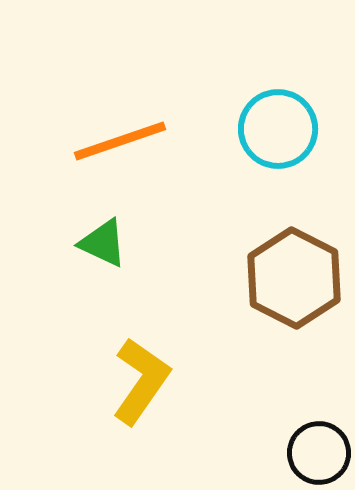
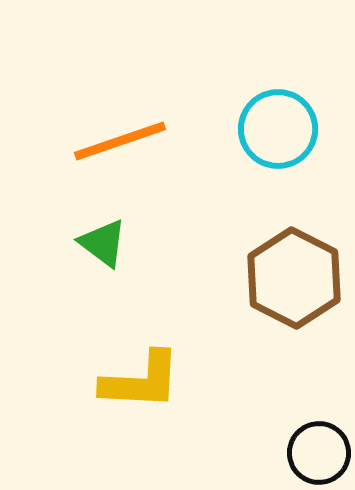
green triangle: rotated 12 degrees clockwise
yellow L-shape: rotated 58 degrees clockwise
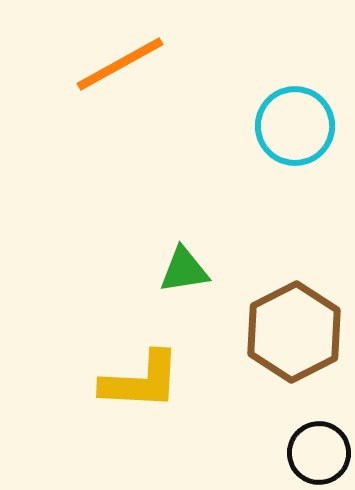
cyan circle: moved 17 px right, 3 px up
orange line: moved 77 px up; rotated 10 degrees counterclockwise
green triangle: moved 81 px right, 27 px down; rotated 46 degrees counterclockwise
brown hexagon: moved 54 px down; rotated 6 degrees clockwise
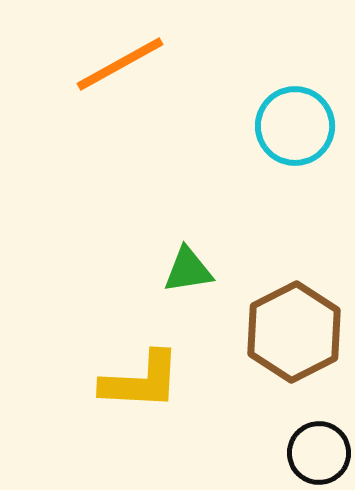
green triangle: moved 4 px right
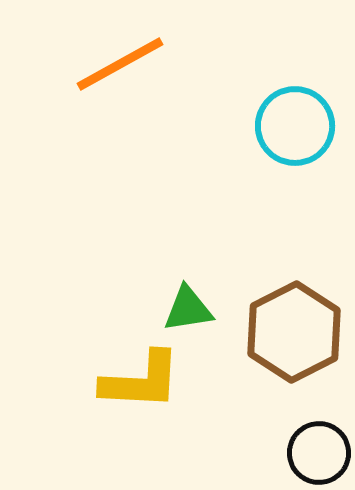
green triangle: moved 39 px down
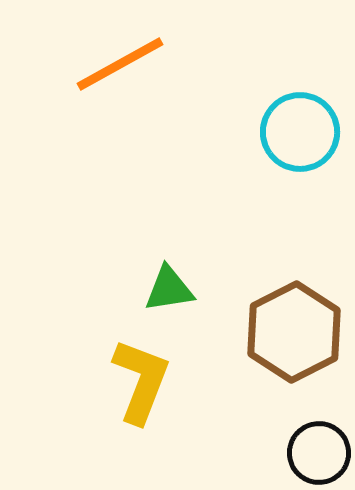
cyan circle: moved 5 px right, 6 px down
green triangle: moved 19 px left, 20 px up
yellow L-shape: rotated 72 degrees counterclockwise
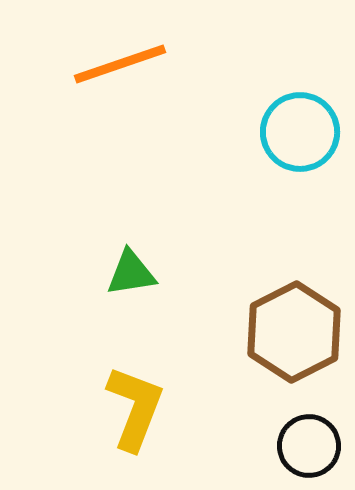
orange line: rotated 10 degrees clockwise
green triangle: moved 38 px left, 16 px up
yellow L-shape: moved 6 px left, 27 px down
black circle: moved 10 px left, 7 px up
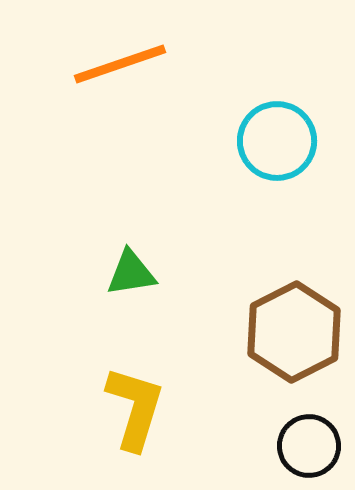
cyan circle: moved 23 px left, 9 px down
yellow L-shape: rotated 4 degrees counterclockwise
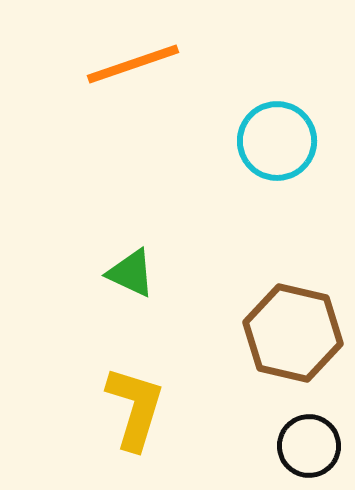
orange line: moved 13 px right
green triangle: rotated 34 degrees clockwise
brown hexagon: moved 1 px left, 1 px down; rotated 20 degrees counterclockwise
